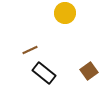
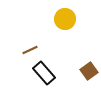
yellow circle: moved 6 px down
black rectangle: rotated 10 degrees clockwise
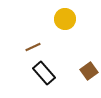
brown line: moved 3 px right, 3 px up
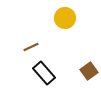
yellow circle: moved 1 px up
brown line: moved 2 px left
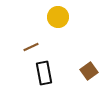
yellow circle: moved 7 px left, 1 px up
black rectangle: rotated 30 degrees clockwise
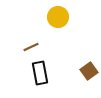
black rectangle: moved 4 px left
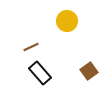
yellow circle: moved 9 px right, 4 px down
black rectangle: rotated 30 degrees counterclockwise
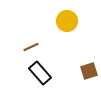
brown square: rotated 18 degrees clockwise
